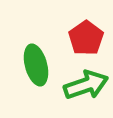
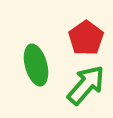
green arrow: rotated 30 degrees counterclockwise
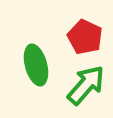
red pentagon: moved 1 px left, 1 px up; rotated 12 degrees counterclockwise
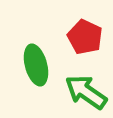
green arrow: moved 7 px down; rotated 96 degrees counterclockwise
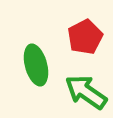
red pentagon: rotated 20 degrees clockwise
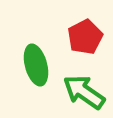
green arrow: moved 2 px left
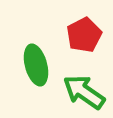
red pentagon: moved 1 px left, 2 px up
